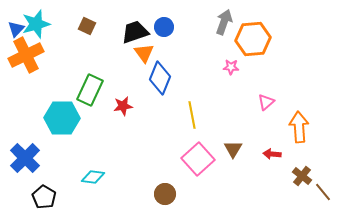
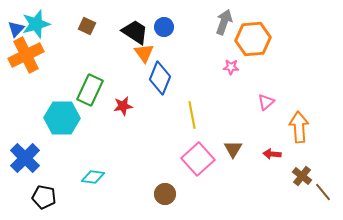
black trapezoid: rotated 52 degrees clockwise
black pentagon: rotated 20 degrees counterclockwise
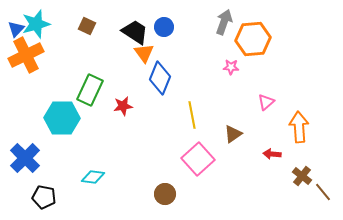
brown triangle: moved 15 px up; rotated 24 degrees clockwise
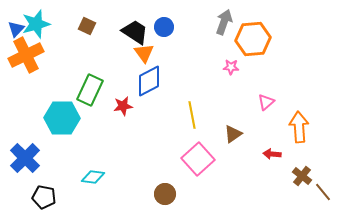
blue diamond: moved 11 px left, 3 px down; rotated 40 degrees clockwise
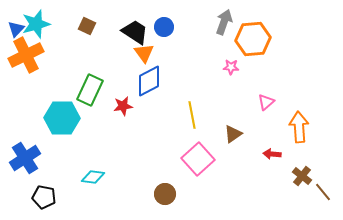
blue cross: rotated 12 degrees clockwise
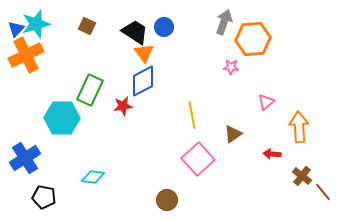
blue diamond: moved 6 px left
brown circle: moved 2 px right, 6 px down
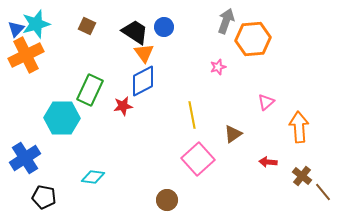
gray arrow: moved 2 px right, 1 px up
pink star: moved 13 px left; rotated 21 degrees counterclockwise
red arrow: moved 4 px left, 8 px down
